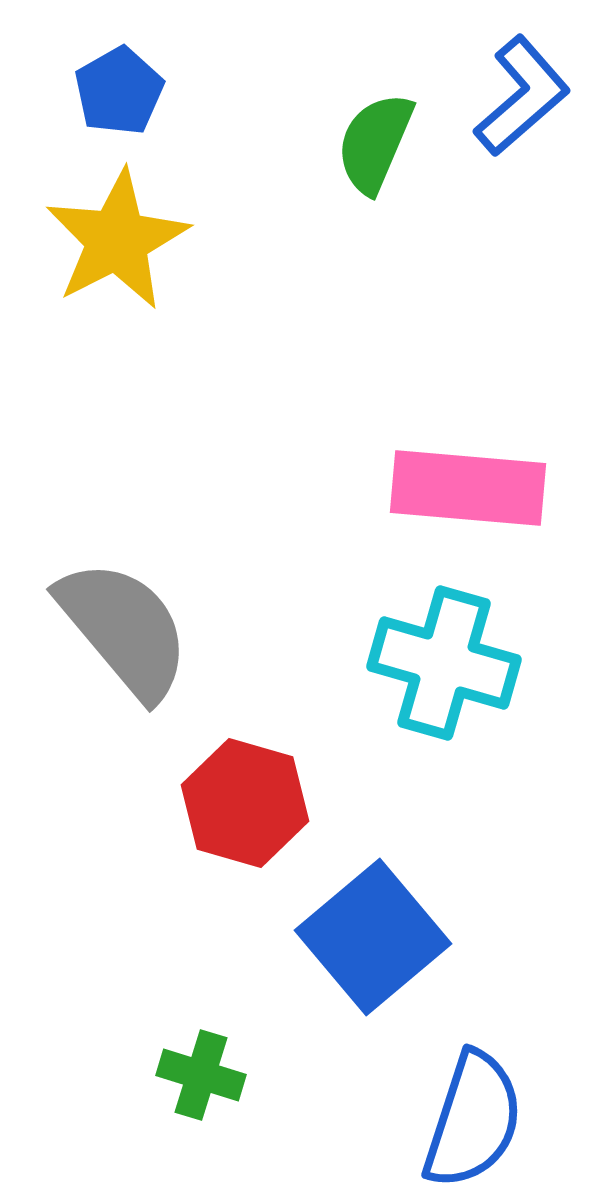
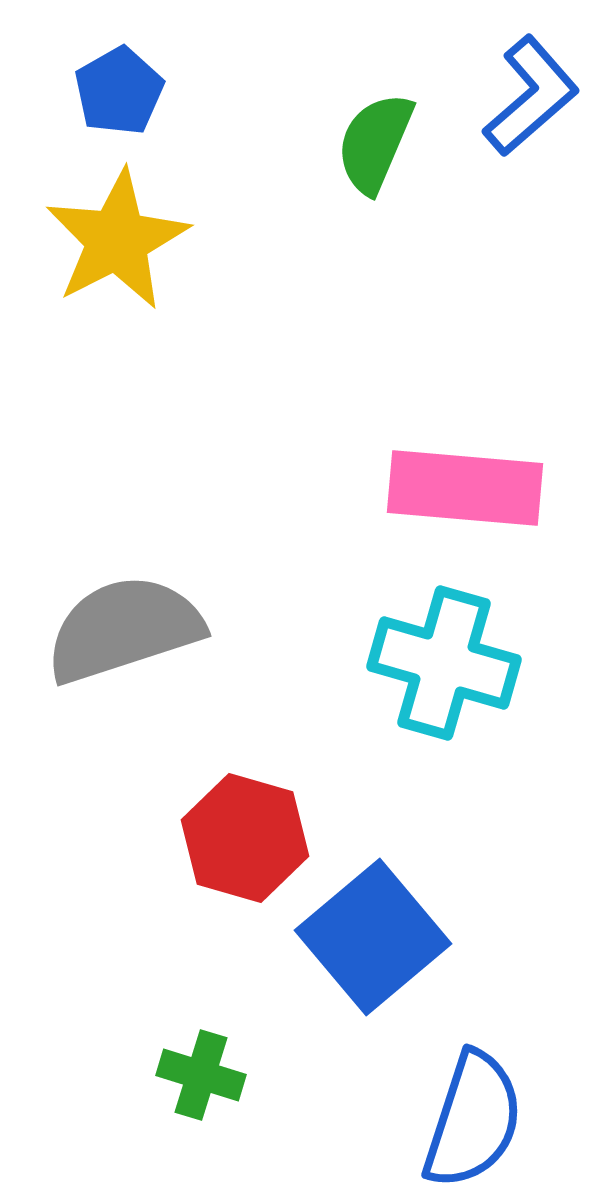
blue L-shape: moved 9 px right
pink rectangle: moved 3 px left
gray semicircle: rotated 68 degrees counterclockwise
red hexagon: moved 35 px down
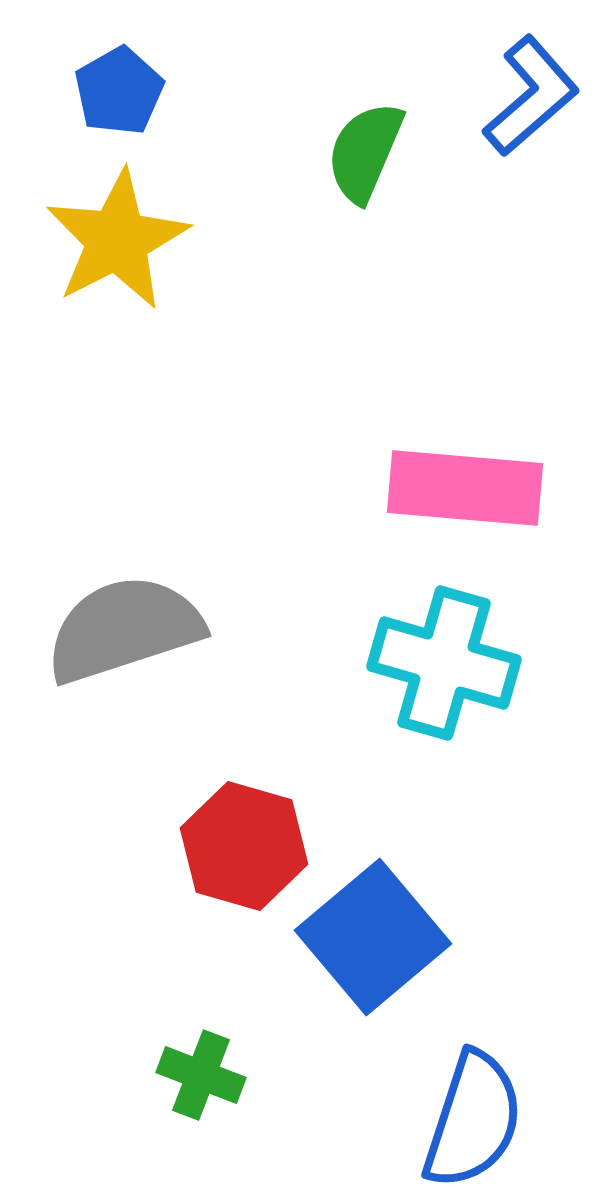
green semicircle: moved 10 px left, 9 px down
red hexagon: moved 1 px left, 8 px down
green cross: rotated 4 degrees clockwise
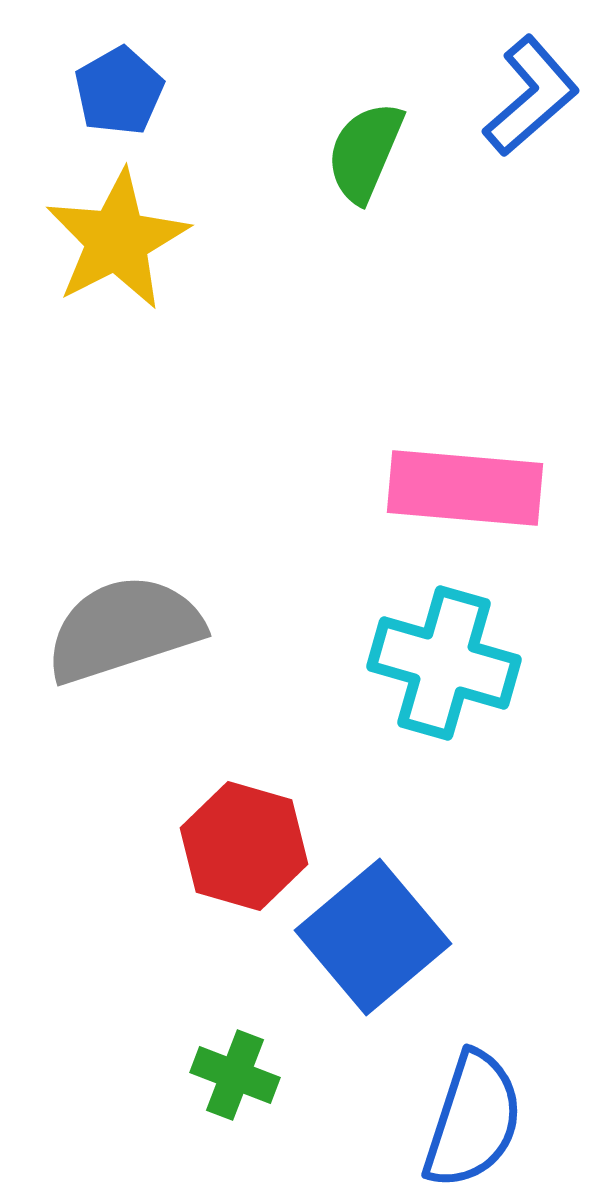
green cross: moved 34 px right
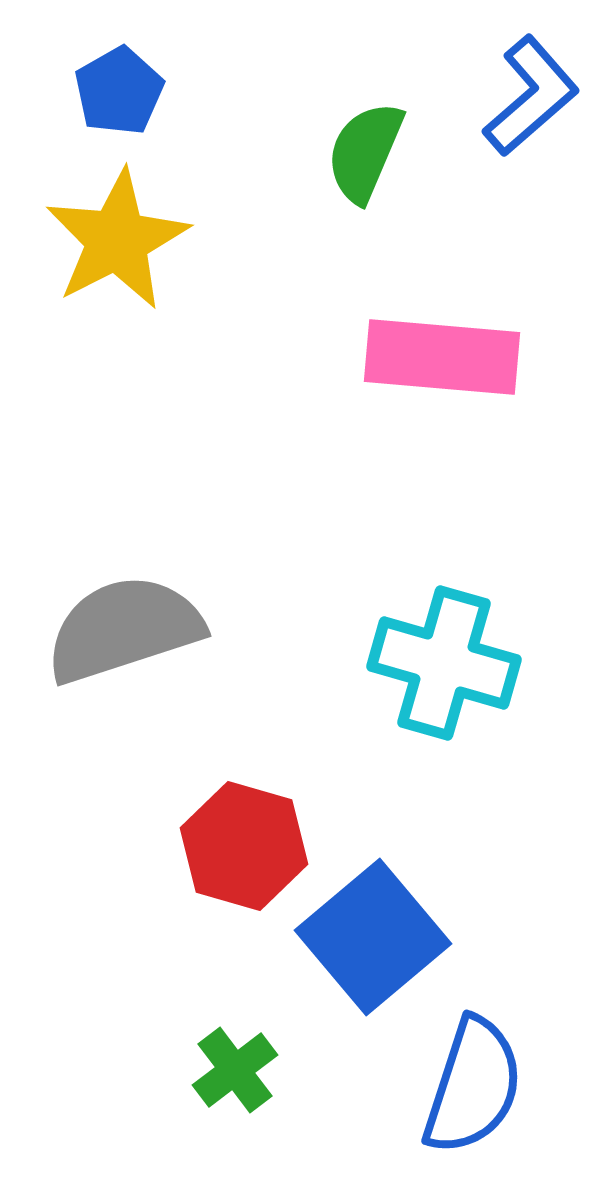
pink rectangle: moved 23 px left, 131 px up
green cross: moved 5 px up; rotated 32 degrees clockwise
blue semicircle: moved 34 px up
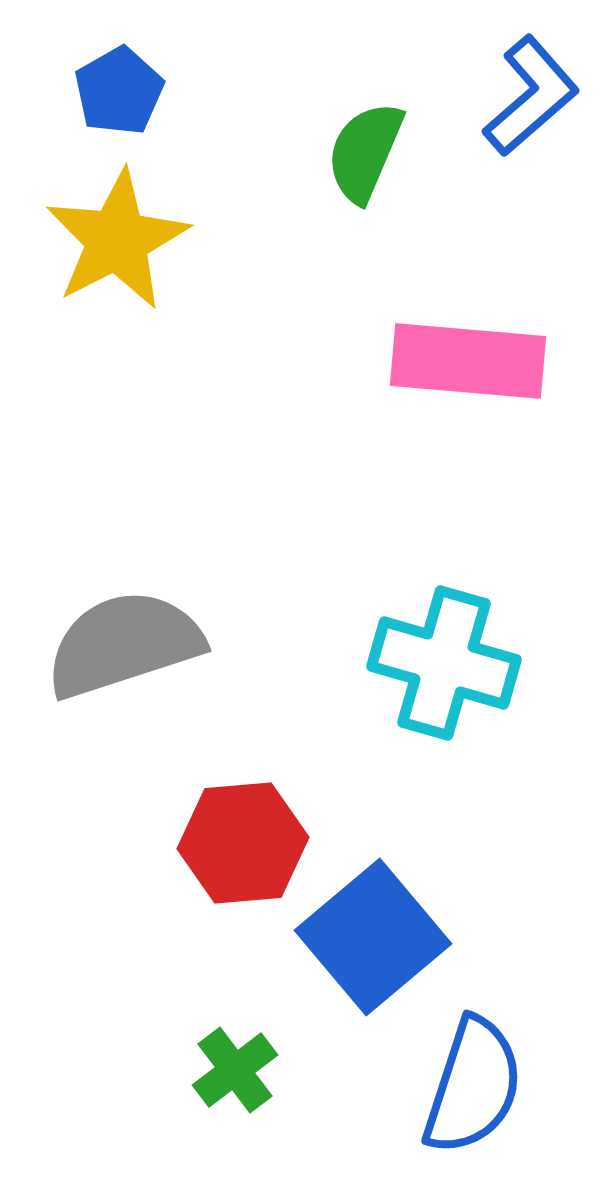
pink rectangle: moved 26 px right, 4 px down
gray semicircle: moved 15 px down
red hexagon: moved 1 px left, 3 px up; rotated 21 degrees counterclockwise
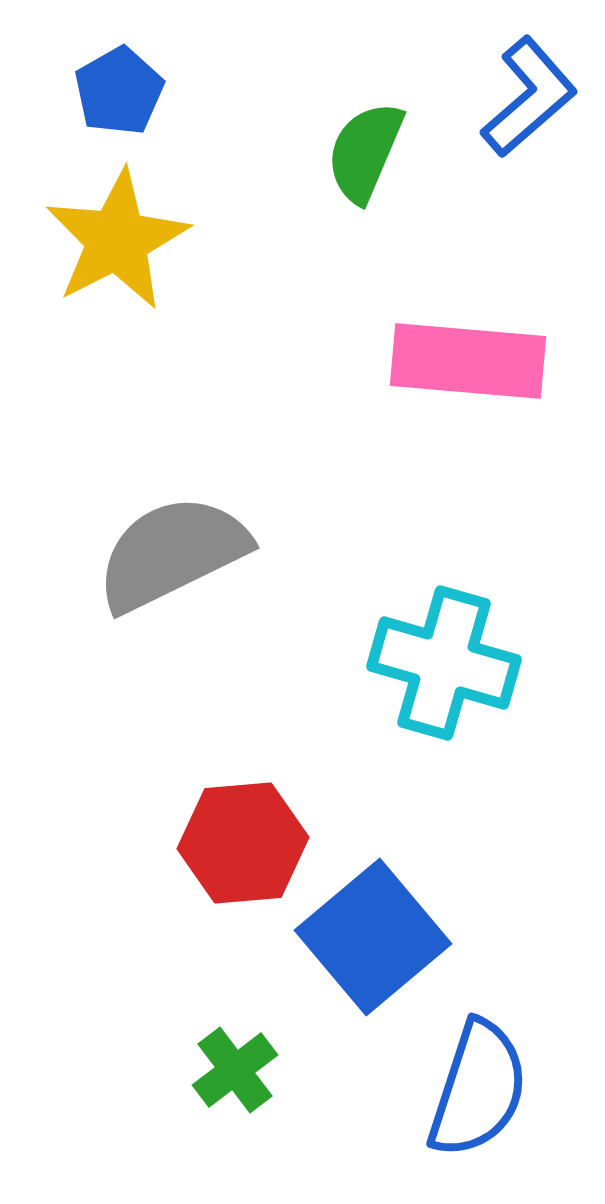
blue L-shape: moved 2 px left, 1 px down
gray semicircle: moved 48 px right, 91 px up; rotated 8 degrees counterclockwise
blue semicircle: moved 5 px right, 3 px down
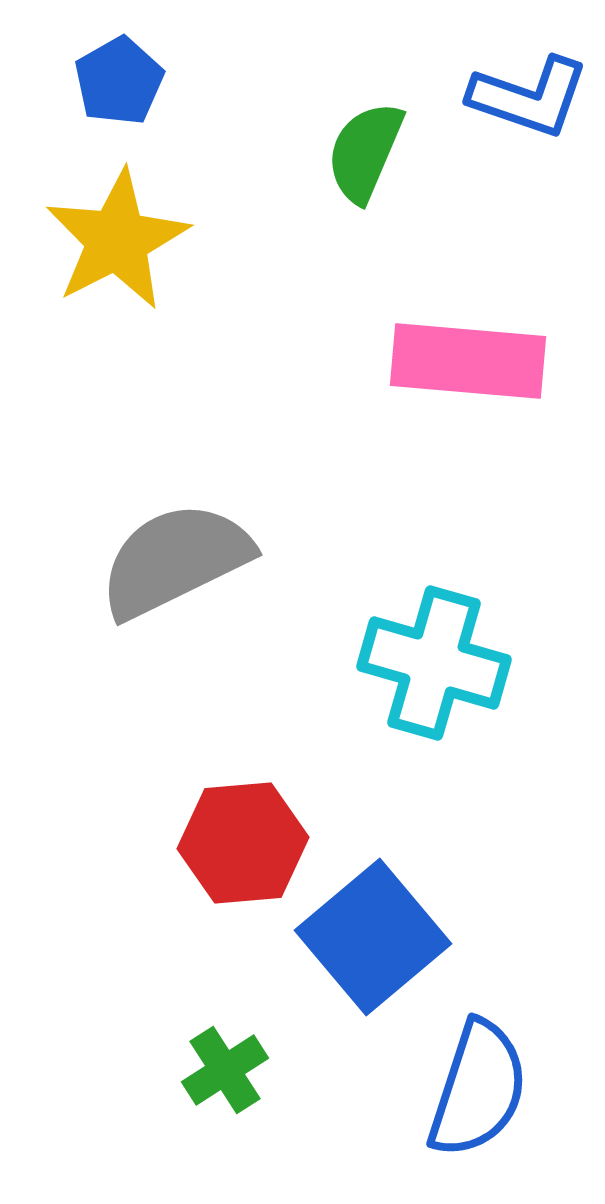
blue pentagon: moved 10 px up
blue L-shape: rotated 60 degrees clockwise
gray semicircle: moved 3 px right, 7 px down
cyan cross: moved 10 px left
green cross: moved 10 px left; rotated 4 degrees clockwise
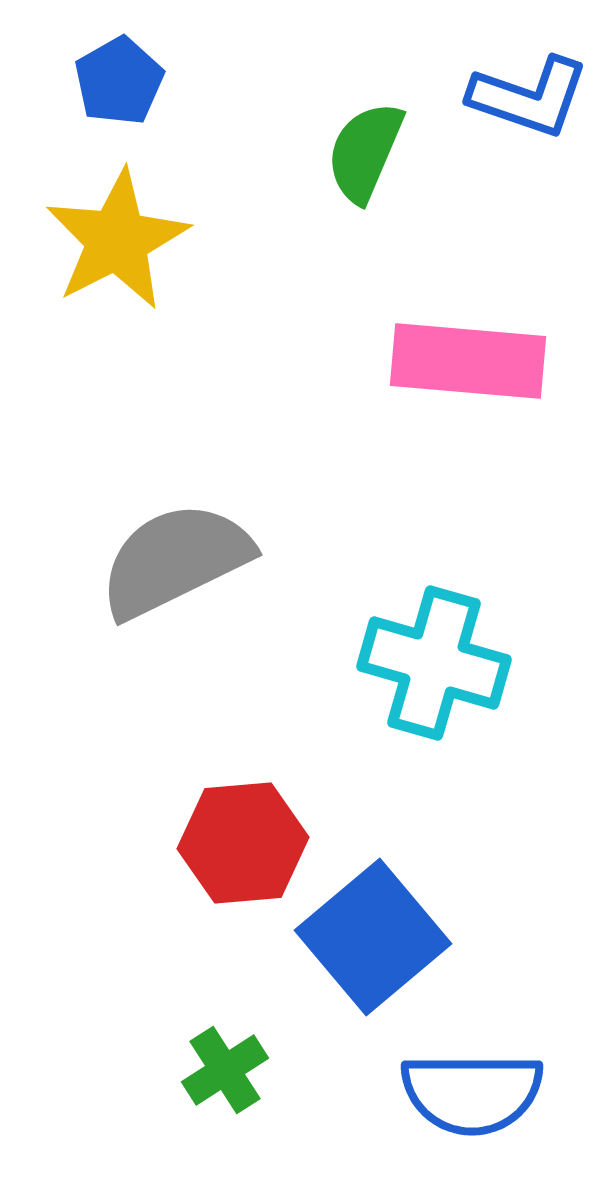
blue semicircle: moved 6 px left, 4 px down; rotated 72 degrees clockwise
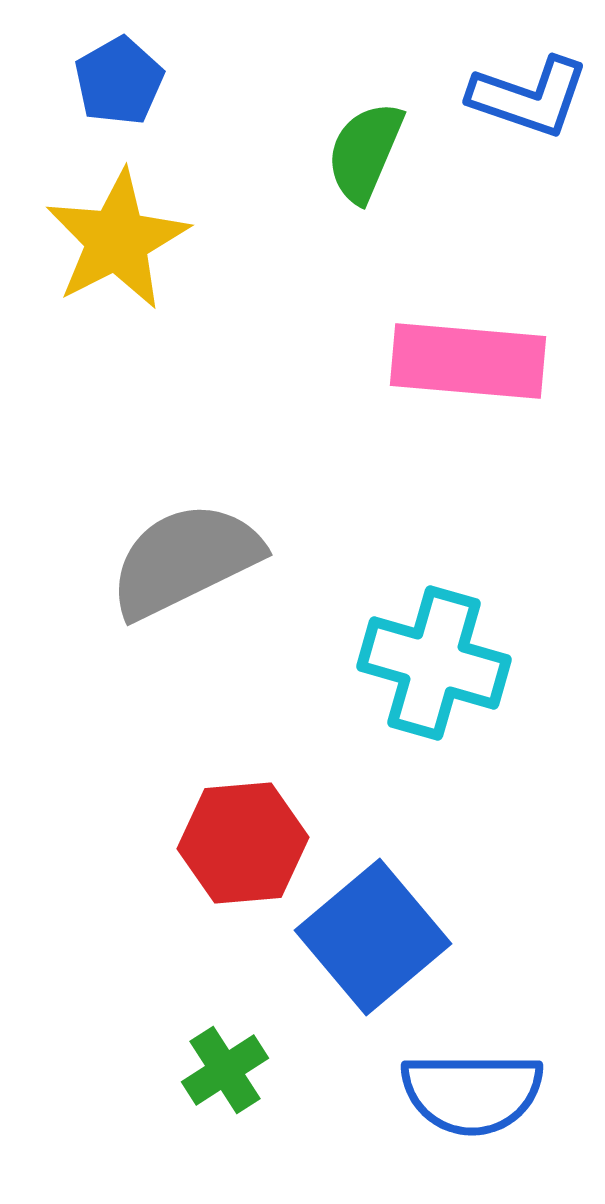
gray semicircle: moved 10 px right
